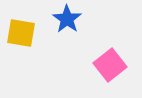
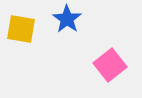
yellow square: moved 4 px up
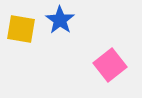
blue star: moved 7 px left, 1 px down
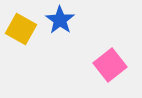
yellow square: rotated 20 degrees clockwise
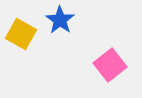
yellow square: moved 5 px down
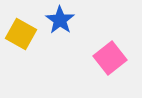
pink square: moved 7 px up
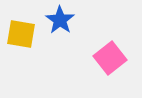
yellow square: rotated 20 degrees counterclockwise
